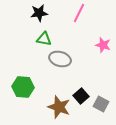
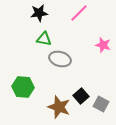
pink line: rotated 18 degrees clockwise
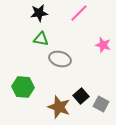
green triangle: moved 3 px left
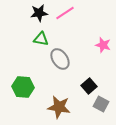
pink line: moved 14 px left; rotated 12 degrees clockwise
gray ellipse: rotated 40 degrees clockwise
black square: moved 8 px right, 10 px up
brown star: rotated 10 degrees counterclockwise
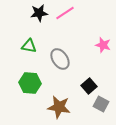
green triangle: moved 12 px left, 7 px down
green hexagon: moved 7 px right, 4 px up
